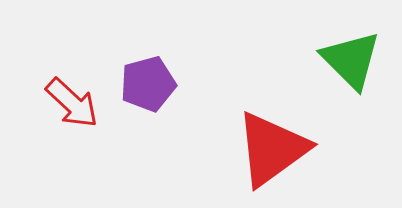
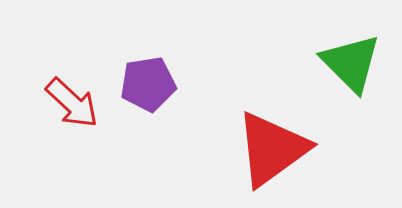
green triangle: moved 3 px down
purple pentagon: rotated 6 degrees clockwise
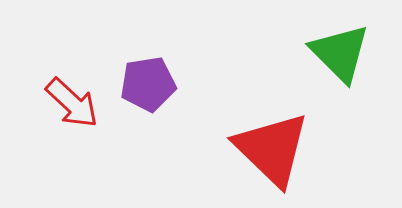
green triangle: moved 11 px left, 10 px up
red triangle: rotated 40 degrees counterclockwise
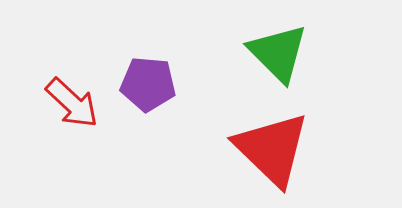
green triangle: moved 62 px left
purple pentagon: rotated 14 degrees clockwise
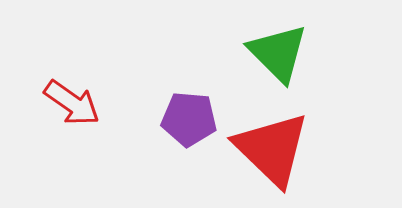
purple pentagon: moved 41 px right, 35 px down
red arrow: rotated 8 degrees counterclockwise
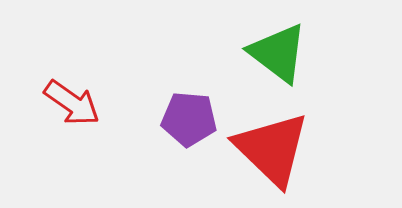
green triangle: rotated 8 degrees counterclockwise
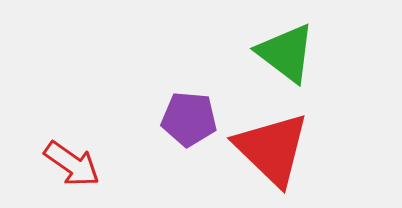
green triangle: moved 8 px right
red arrow: moved 61 px down
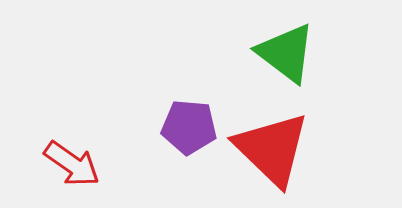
purple pentagon: moved 8 px down
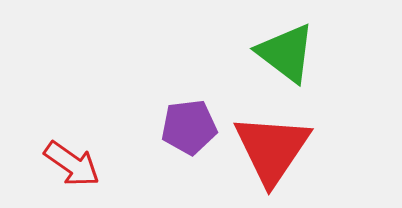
purple pentagon: rotated 12 degrees counterclockwise
red triangle: rotated 20 degrees clockwise
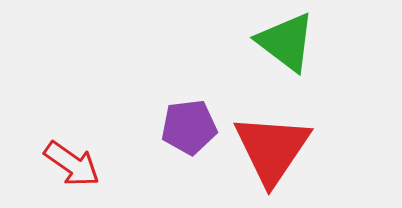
green triangle: moved 11 px up
